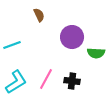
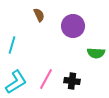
purple circle: moved 1 px right, 11 px up
cyan line: rotated 54 degrees counterclockwise
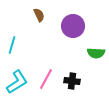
cyan L-shape: moved 1 px right
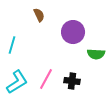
purple circle: moved 6 px down
green semicircle: moved 1 px down
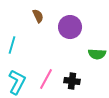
brown semicircle: moved 1 px left, 1 px down
purple circle: moved 3 px left, 5 px up
green semicircle: moved 1 px right
cyan L-shape: rotated 30 degrees counterclockwise
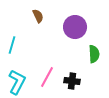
purple circle: moved 5 px right
green semicircle: moved 3 px left; rotated 96 degrees counterclockwise
pink line: moved 1 px right, 2 px up
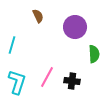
cyan L-shape: rotated 10 degrees counterclockwise
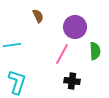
cyan line: rotated 66 degrees clockwise
green semicircle: moved 1 px right, 3 px up
pink line: moved 15 px right, 23 px up
